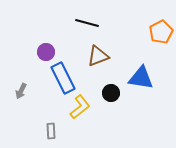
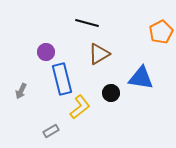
brown triangle: moved 1 px right, 2 px up; rotated 10 degrees counterclockwise
blue rectangle: moved 1 px left, 1 px down; rotated 12 degrees clockwise
gray rectangle: rotated 63 degrees clockwise
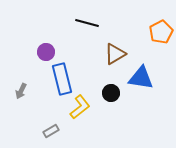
brown triangle: moved 16 px right
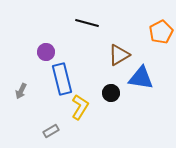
brown triangle: moved 4 px right, 1 px down
yellow L-shape: rotated 20 degrees counterclockwise
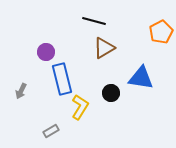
black line: moved 7 px right, 2 px up
brown triangle: moved 15 px left, 7 px up
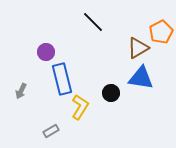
black line: moved 1 px left, 1 px down; rotated 30 degrees clockwise
brown triangle: moved 34 px right
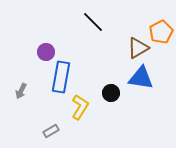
blue rectangle: moved 1 px left, 2 px up; rotated 24 degrees clockwise
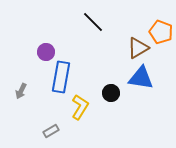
orange pentagon: rotated 25 degrees counterclockwise
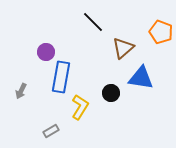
brown triangle: moved 15 px left; rotated 10 degrees counterclockwise
